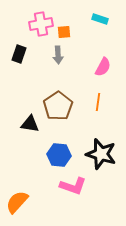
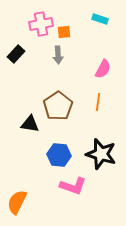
black rectangle: moved 3 px left; rotated 24 degrees clockwise
pink semicircle: moved 2 px down
orange semicircle: rotated 15 degrees counterclockwise
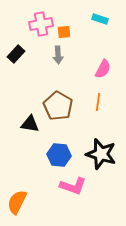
brown pentagon: rotated 8 degrees counterclockwise
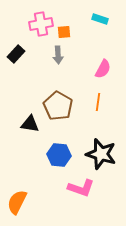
pink L-shape: moved 8 px right, 2 px down
